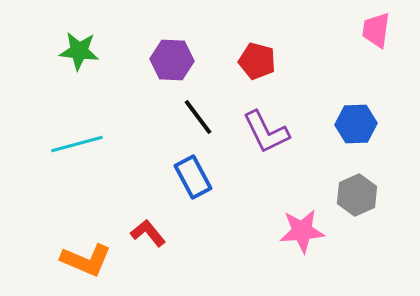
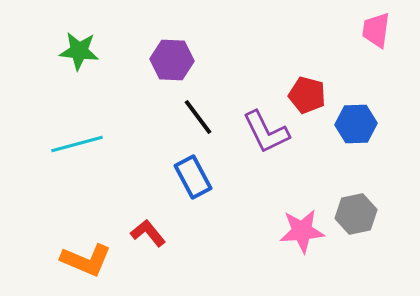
red pentagon: moved 50 px right, 34 px down
gray hexagon: moved 1 px left, 19 px down; rotated 12 degrees clockwise
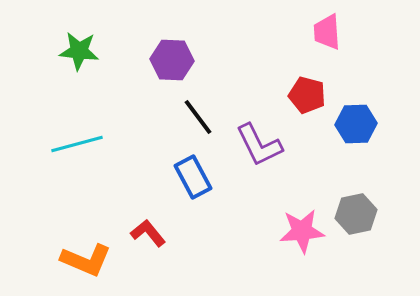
pink trapezoid: moved 49 px left, 2 px down; rotated 12 degrees counterclockwise
purple L-shape: moved 7 px left, 13 px down
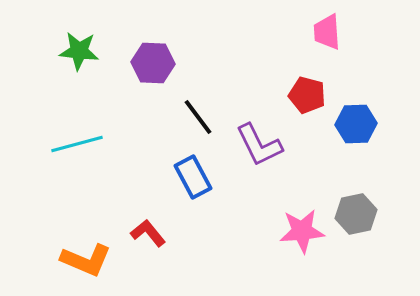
purple hexagon: moved 19 px left, 3 px down
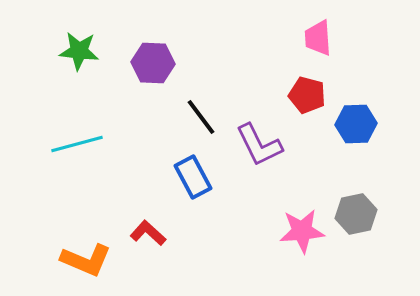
pink trapezoid: moved 9 px left, 6 px down
black line: moved 3 px right
red L-shape: rotated 9 degrees counterclockwise
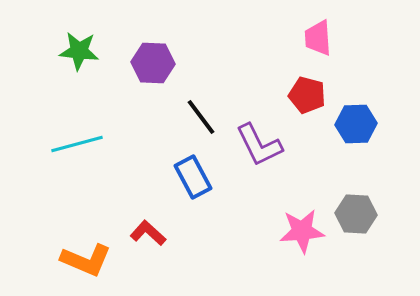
gray hexagon: rotated 15 degrees clockwise
